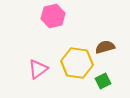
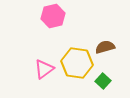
pink triangle: moved 6 px right
green square: rotated 21 degrees counterclockwise
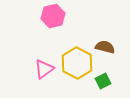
brown semicircle: rotated 30 degrees clockwise
yellow hexagon: rotated 20 degrees clockwise
green square: rotated 21 degrees clockwise
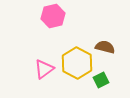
green square: moved 2 px left, 1 px up
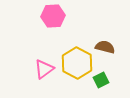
pink hexagon: rotated 10 degrees clockwise
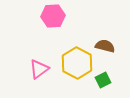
brown semicircle: moved 1 px up
pink triangle: moved 5 px left
green square: moved 2 px right
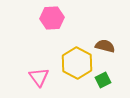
pink hexagon: moved 1 px left, 2 px down
pink triangle: moved 8 px down; rotated 30 degrees counterclockwise
